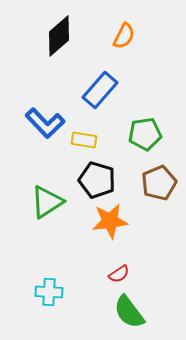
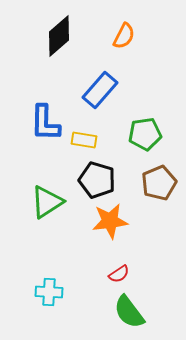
blue L-shape: rotated 45 degrees clockwise
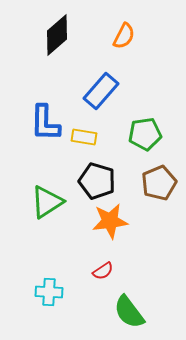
black diamond: moved 2 px left, 1 px up
blue rectangle: moved 1 px right, 1 px down
yellow rectangle: moved 3 px up
black pentagon: moved 1 px down
red semicircle: moved 16 px left, 3 px up
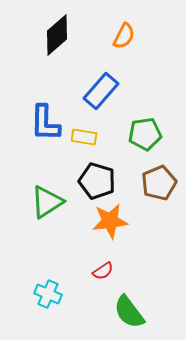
cyan cross: moved 1 px left, 2 px down; rotated 20 degrees clockwise
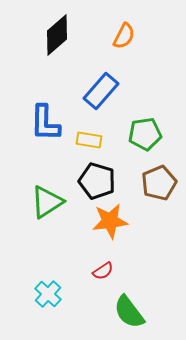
yellow rectangle: moved 5 px right, 3 px down
cyan cross: rotated 20 degrees clockwise
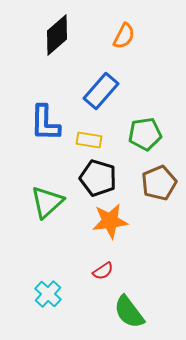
black pentagon: moved 1 px right, 3 px up
green triangle: rotated 9 degrees counterclockwise
